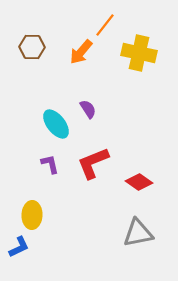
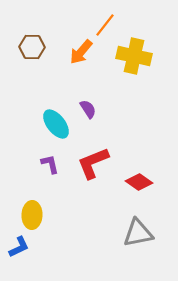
yellow cross: moved 5 px left, 3 px down
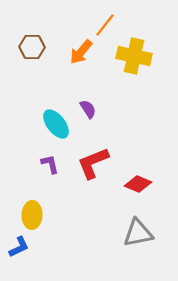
red diamond: moved 1 px left, 2 px down; rotated 12 degrees counterclockwise
